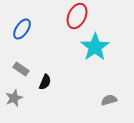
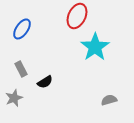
gray rectangle: rotated 28 degrees clockwise
black semicircle: rotated 35 degrees clockwise
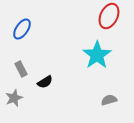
red ellipse: moved 32 px right
cyan star: moved 2 px right, 8 px down
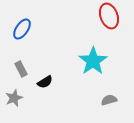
red ellipse: rotated 45 degrees counterclockwise
cyan star: moved 4 px left, 6 px down
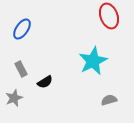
cyan star: rotated 8 degrees clockwise
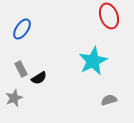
black semicircle: moved 6 px left, 4 px up
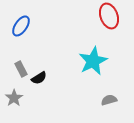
blue ellipse: moved 1 px left, 3 px up
gray star: rotated 12 degrees counterclockwise
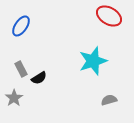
red ellipse: rotated 40 degrees counterclockwise
cyan star: rotated 8 degrees clockwise
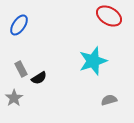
blue ellipse: moved 2 px left, 1 px up
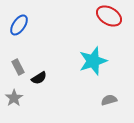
gray rectangle: moved 3 px left, 2 px up
